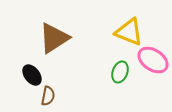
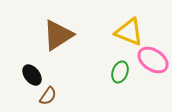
brown triangle: moved 4 px right, 3 px up
brown semicircle: rotated 24 degrees clockwise
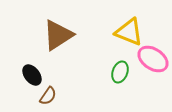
pink ellipse: moved 1 px up
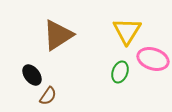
yellow triangle: moved 2 px left, 1 px up; rotated 40 degrees clockwise
pink ellipse: rotated 16 degrees counterclockwise
